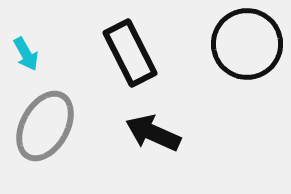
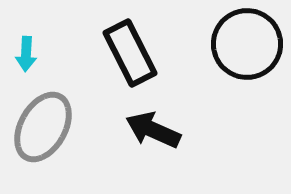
cyan arrow: rotated 32 degrees clockwise
gray ellipse: moved 2 px left, 1 px down
black arrow: moved 3 px up
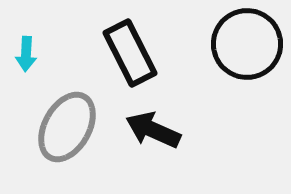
gray ellipse: moved 24 px right
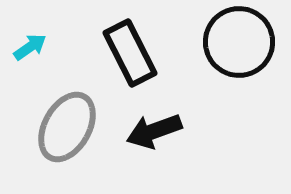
black circle: moved 8 px left, 2 px up
cyan arrow: moved 4 px right, 7 px up; rotated 128 degrees counterclockwise
black arrow: moved 1 px right, 1 px down; rotated 44 degrees counterclockwise
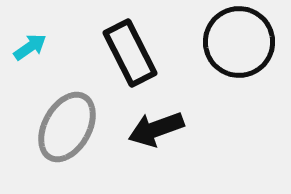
black arrow: moved 2 px right, 2 px up
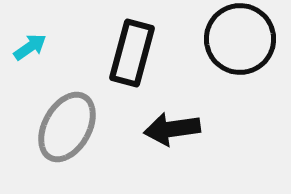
black circle: moved 1 px right, 3 px up
black rectangle: moved 2 px right; rotated 42 degrees clockwise
black arrow: moved 16 px right; rotated 12 degrees clockwise
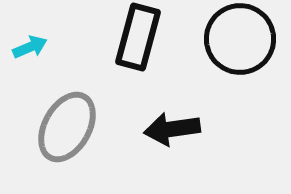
cyan arrow: rotated 12 degrees clockwise
black rectangle: moved 6 px right, 16 px up
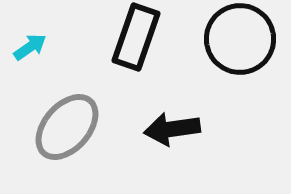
black rectangle: moved 2 px left; rotated 4 degrees clockwise
cyan arrow: rotated 12 degrees counterclockwise
gray ellipse: rotated 12 degrees clockwise
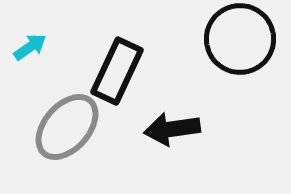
black rectangle: moved 19 px left, 34 px down; rotated 6 degrees clockwise
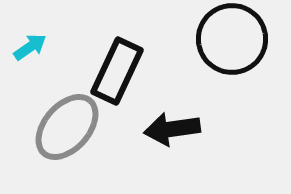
black circle: moved 8 px left
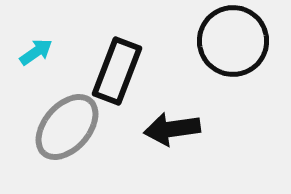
black circle: moved 1 px right, 2 px down
cyan arrow: moved 6 px right, 5 px down
black rectangle: rotated 4 degrees counterclockwise
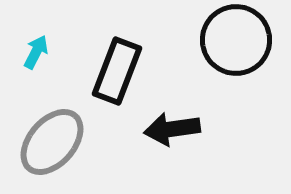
black circle: moved 3 px right, 1 px up
cyan arrow: rotated 28 degrees counterclockwise
gray ellipse: moved 15 px left, 15 px down
